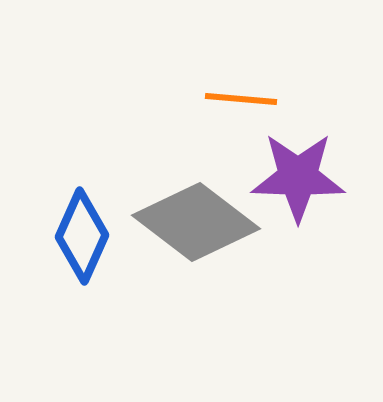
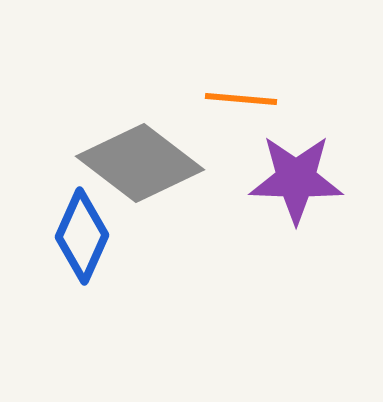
purple star: moved 2 px left, 2 px down
gray diamond: moved 56 px left, 59 px up
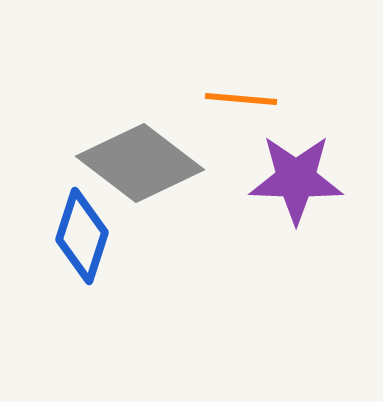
blue diamond: rotated 6 degrees counterclockwise
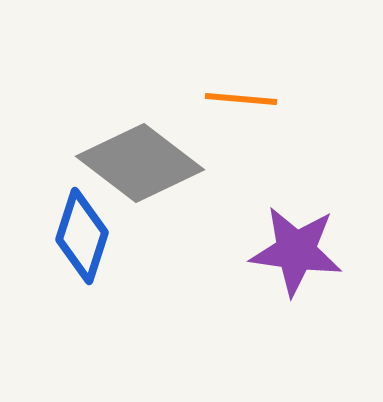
purple star: moved 72 px down; rotated 6 degrees clockwise
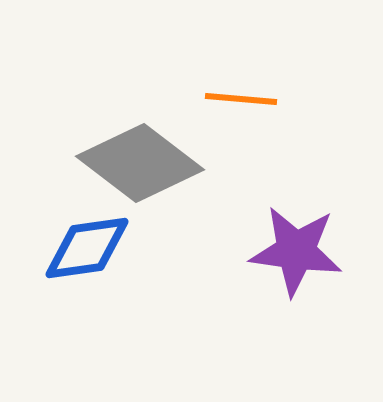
blue diamond: moved 5 px right, 12 px down; rotated 64 degrees clockwise
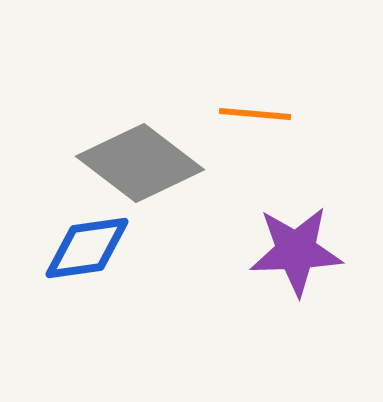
orange line: moved 14 px right, 15 px down
purple star: rotated 10 degrees counterclockwise
